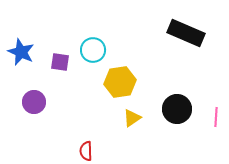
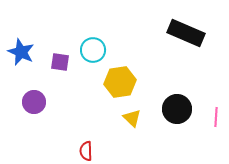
yellow triangle: rotated 42 degrees counterclockwise
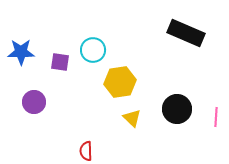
blue star: rotated 24 degrees counterclockwise
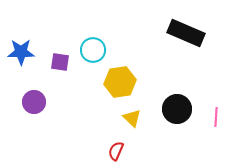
red semicircle: moved 30 px right; rotated 24 degrees clockwise
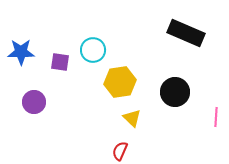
black circle: moved 2 px left, 17 px up
red semicircle: moved 4 px right
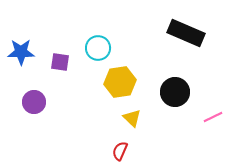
cyan circle: moved 5 px right, 2 px up
pink line: moved 3 px left; rotated 60 degrees clockwise
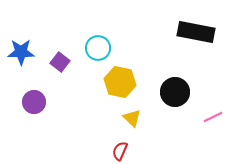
black rectangle: moved 10 px right, 1 px up; rotated 12 degrees counterclockwise
purple square: rotated 30 degrees clockwise
yellow hexagon: rotated 20 degrees clockwise
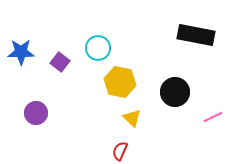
black rectangle: moved 3 px down
purple circle: moved 2 px right, 11 px down
